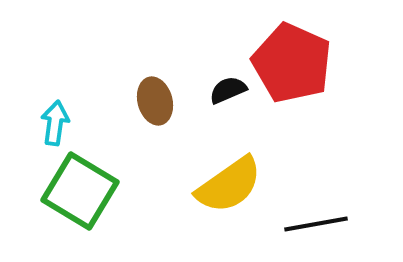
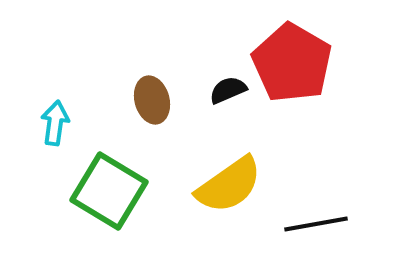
red pentagon: rotated 6 degrees clockwise
brown ellipse: moved 3 px left, 1 px up
green square: moved 29 px right
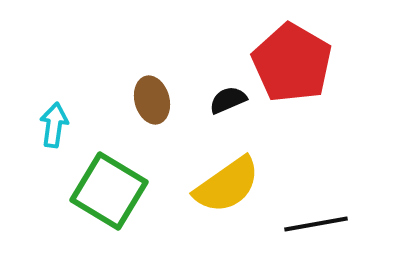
black semicircle: moved 10 px down
cyan arrow: moved 1 px left, 2 px down
yellow semicircle: moved 2 px left
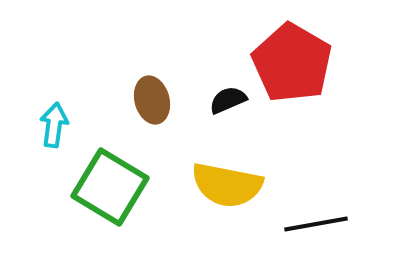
yellow semicircle: rotated 46 degrees clockwise
green square: moved 1 px right, 4 px up
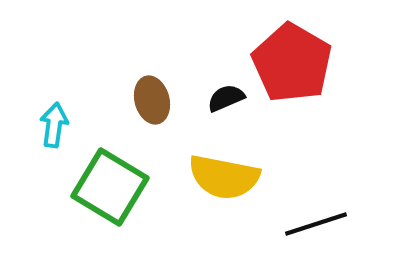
black semicircle: moved 2 px left, 2 px up
yellow semicircle: moved 3 px left, 8 px up
black line: rotated 8 degrees counterclockwise
